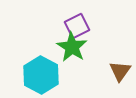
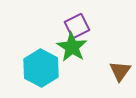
cyan hexagon: moved 7 px up
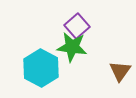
purple square: rotated 15 degrees counterclockwise
green star: rotated 24 degrees counterclockwise
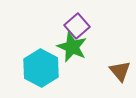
green star: rotated 16 degrees clockwise
brown triangle: rotated 15 degrees counterclockwise
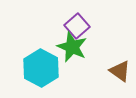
brown triangle: rotated 15 degrees counterclockwise
